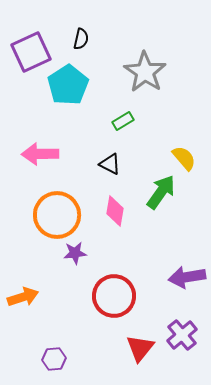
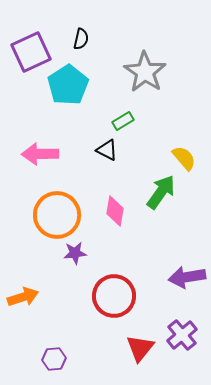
black triangle: moved 3 px left, 14 px up
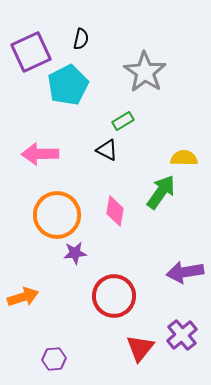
cyan pentagon: rotated 6 degrees clockwise
yellow semicircle: rotated 48 degrees counterclockwise
purple arrow: moved 2 px left, 5 px up
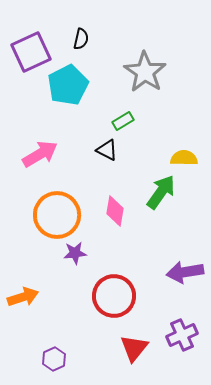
pink arrow: rotated 150 degrees clockwise
purple cross: rotated 16 degrees clockwise
red triangle: moved 6 px left
purple hexagon: rotated 20 degrees counterclockwise
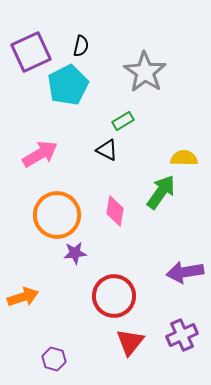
black semicircle: moved 7 px down
red triangle: moved 4 px left, 6 px up
purple hexagon: rotated 20 degrees counterclockwise
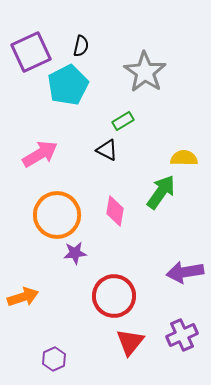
purple hexagon: rotated 20 degrees clockwise
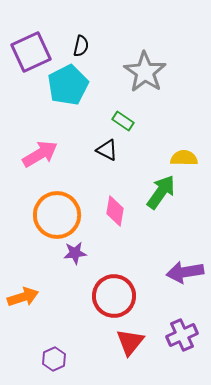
green rectangle: rotated 65 degrees clockwise
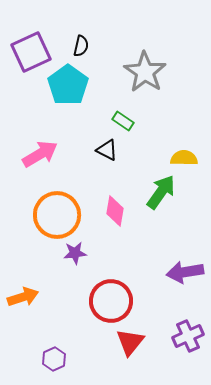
cyan pentagon: rotated 9 degrees counterclockwise
red circle: moved 3 px left, 5 px down
purple cross: moved 6 px right, 1 px down
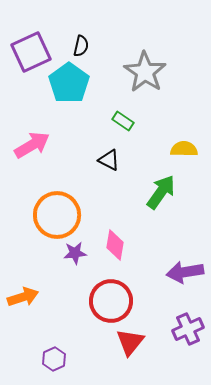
cyan pentagon: moved 1 px right, 2 px up
black triangle: moved 2 px right, 10 px down
pink arrow: moved 8 px left, 9 px up
yellow semicircle: moved 9 px up
pink diamond: moved 34 px down
purple cross: moved 7 px up
